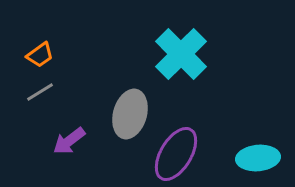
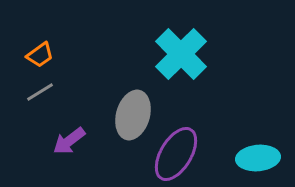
gray ellipse: moved 3 px right, 1 px down
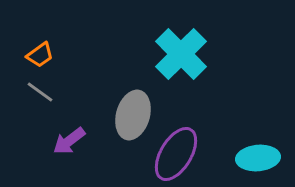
gray line: rotated 68 degrees clockwise
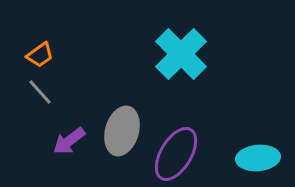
gray line: rotated 12 degrees clockwise
gray ellipse: moved 11 px left, 16 px down
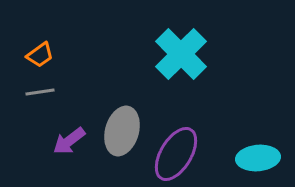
gray line: rotated 56 degrees counterclockwise
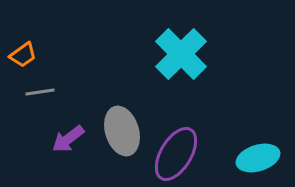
orange trapezoid: moved 17 px left
gray ellipse: rotated 33 degrees counterclockwise
purple arrow: moved 1 px left, 2 px up
cyan ellipse: rotated 12 degrees counterclockwise
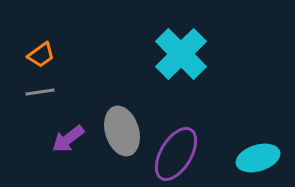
orange trapezoid: moved 18 px right
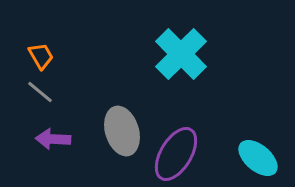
orange trapezoid: moved 1 px down; rotated 84 degrees counterclockwise
gray line: rotated 48 degrees clockwise
purple arrow: moved 15 px left; rotated 40 degrees clockwise
cyan ellipse: rotated 57 degrees clockwise
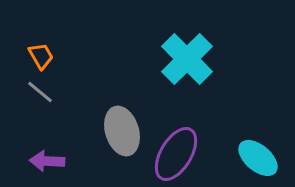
cyan cross: moved 6 px right, 5 px down
purple arrow: moved 6 px left, 22 px down
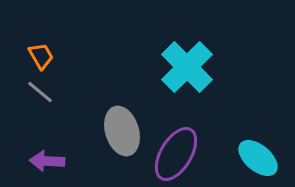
cyan cross: moved 8 px down
